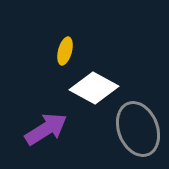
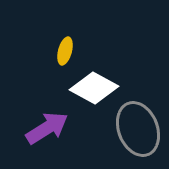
purple arrow: moved 1 px right, 1 px up
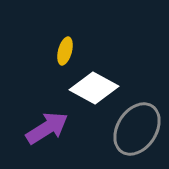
gray ellipse: moved 1 px left; rotated 54 degrees clockwise
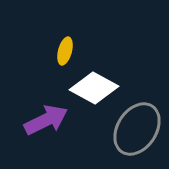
purple arrow: moved 1 px left, 8 px up; rotated 6 degrees clockwise
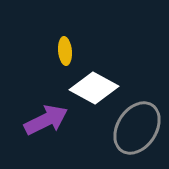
yellow ellipse: rotated 20 degrees counterclockwise
gray ellipse: moved 1 px up
